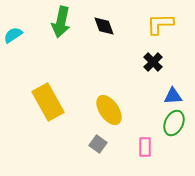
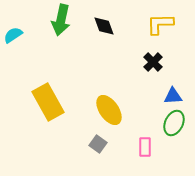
green arrow: moved 2 px up
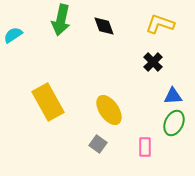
yellow L-shape: rotated 20 degrees clockwise
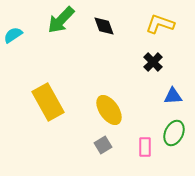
green arrow: rotated 32 degrees clockwise
green ellipse: moved 10 px down
gray square: moved 5 px right, 1 px down; rotated 24 degrees clockwise
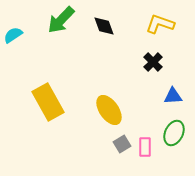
gray square: moved 19 px right, 1 px up
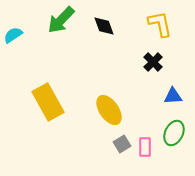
yellow L-shape: rotated 60 degrees clockwise
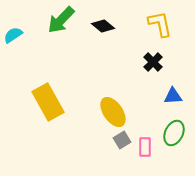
black diamond: moved 1 px left; rotated 30 degrees counterclockwise
yellow ellipse: moved 4 px right, 2 px down
gray square: moved 4 px up
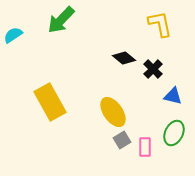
black diamond: moved 21 px right, 32 px down
black cross: moved 7 px down
blue triangle: rotated 18 degrees clockwise
yellow rectangle: moved 2 px right
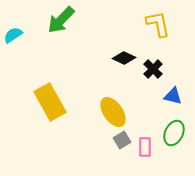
yellow L-shape: moved 2 px left
black diamond: rotated 15 degrees counterclockwise
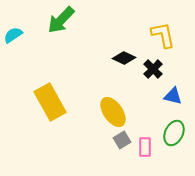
yellow L-shape: moved 5 px right, 11 px down
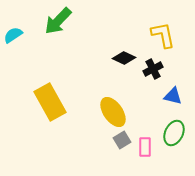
green arrow: moved 3 px left, 1 px down
black cross: rotated 18 degrees clockwise
